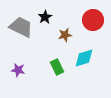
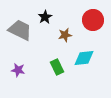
gray trapezoid: moved 1 px left, 3 px down
cyan diamond: rotated 10 degrees clockwise
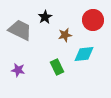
cyan diamond: moved 4 px up
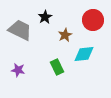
brown star: rotated 16 degrees counterclockwise
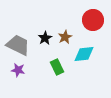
black star: moved 21 px down
gray trapezoid: moved 2 px left, 15 px down
brown star: moved 2 px down
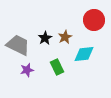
red circle: moved 1 px right
purple star: moved 9 px right; rotated 24 degrees counterclockwise
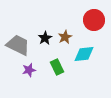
purple star: moved 2 px right
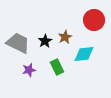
black star: moved 3 px down
gray trapezoid: moved 2 px up
